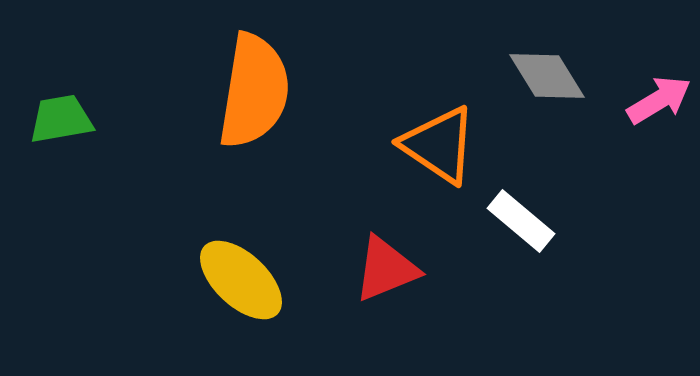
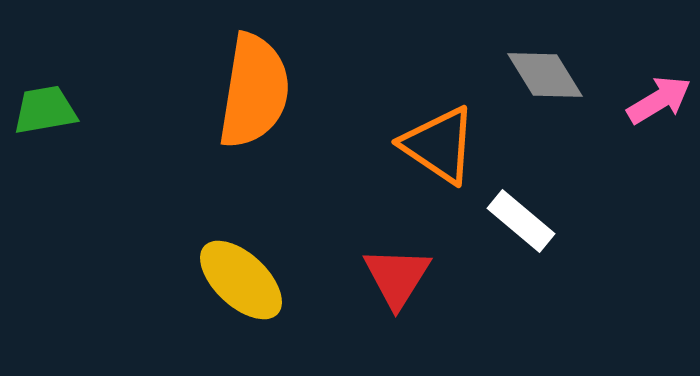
gray diamond: moved 2 px left, 1 px up
green trapezoid: moved 16 px left, 9 px up
red triangle: moved 11 px right, 8 px down; rotated 36 degrees counterclockwise
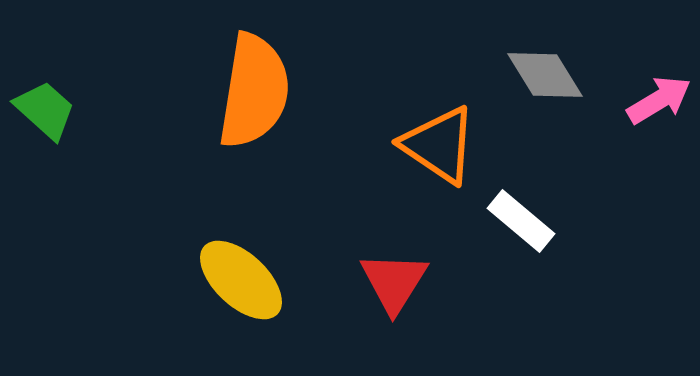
green trapezoid: rotated 52 degrees clockwise
red triangle: moved 3 px left, 5 px down
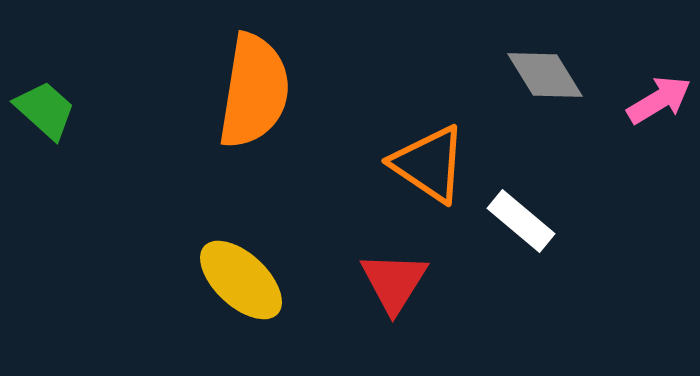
orange triangle: moved 10 px left, 19 px down
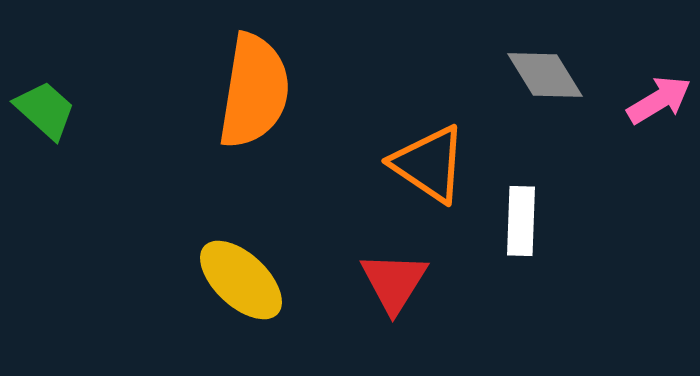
white rectangle: rotated 52 degrees clockwise
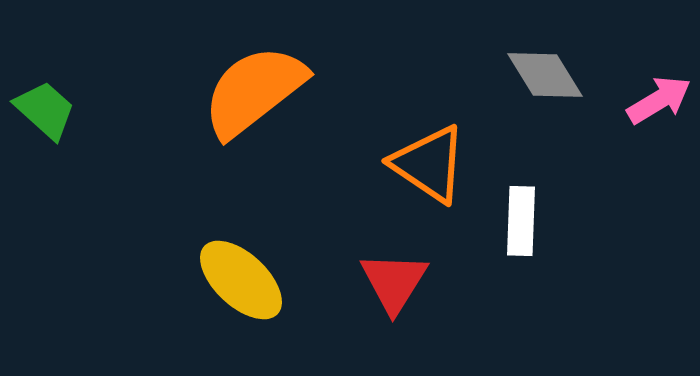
orange semicircle: rotated 137 degrees counterclockwise
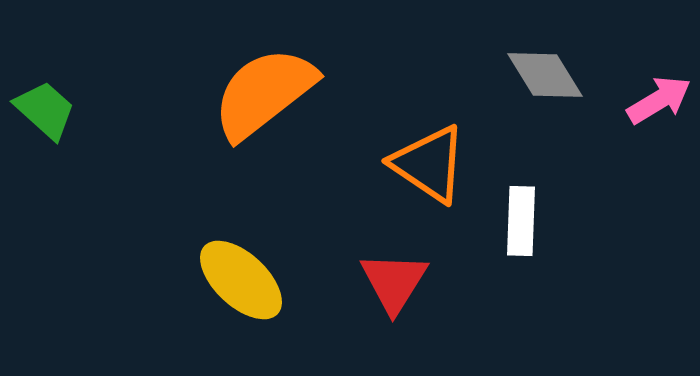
orange semicircle: moved 10 px right, 2 px down
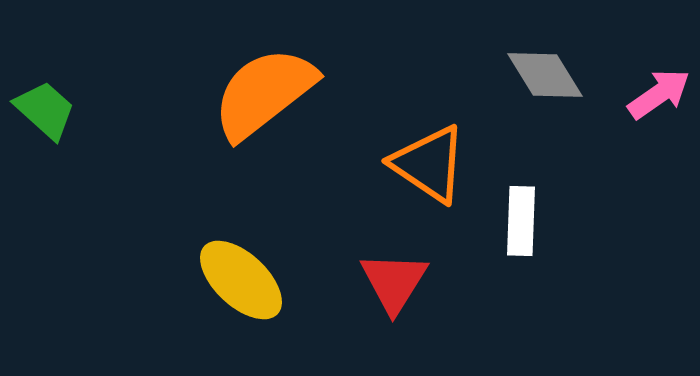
pink arrow: moved 6 px up; rotated 4 degrees counterclockwise
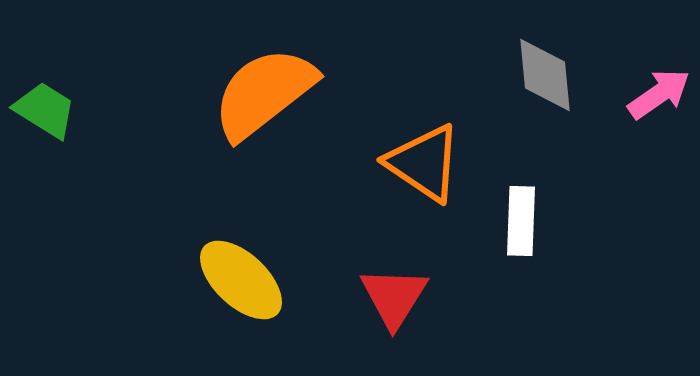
gray diamond: rotated 26 degrees clockwise
green trapezoid: rotated 10 degrees counterclockwise
orange triangle: moved 5 px left, 1 px up
red triangle: moved 15 px down
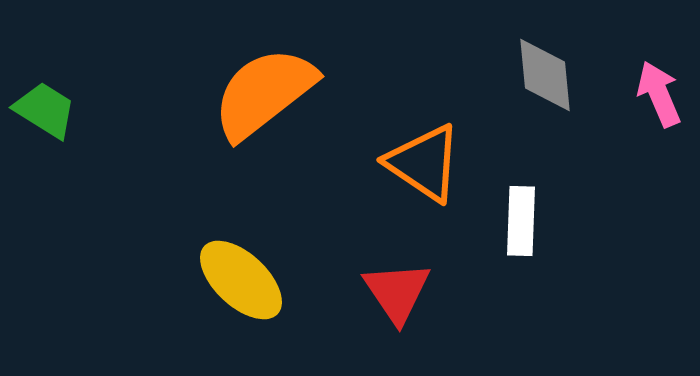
pink arrow: rotated 78 degrees counterclockwise
red triangle: moved 3 px right, 5 px up; rotated 6 degrees counterclockwise
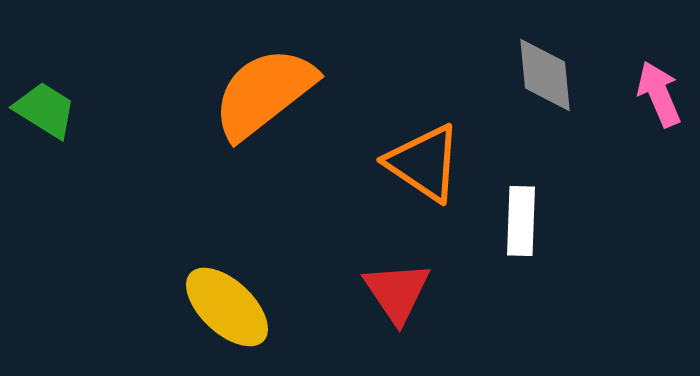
yellow ellipse: moved 14 px left, 27 px down
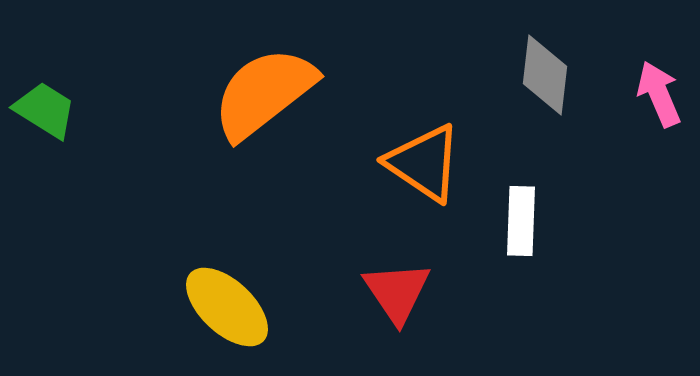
gray diamond: rotated 12 degrees clockwise
